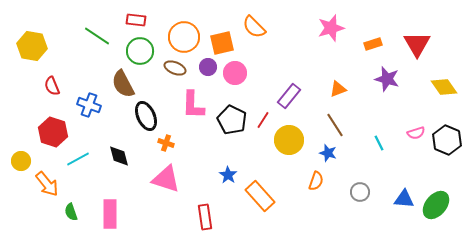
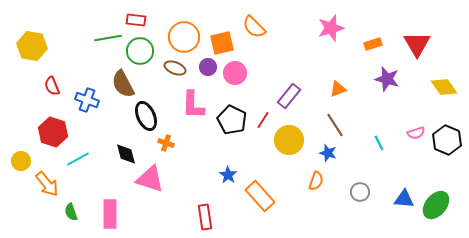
green line at (97, 36): moved 11 px right, 2 px down; rotated 44 degrees counterclockwise
blue cross at (89, 105): moved 2 px left, 5 px up
black diamond at (119, 156): moved 7 px right, 2 px up
pink triangle at (166, 179): moved 16 px left
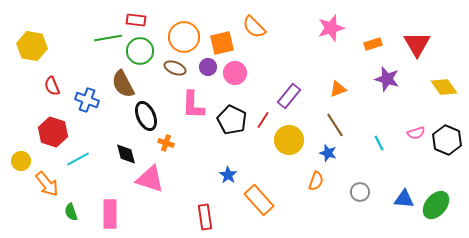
orange rectangle at (260, 196): moved 1 px left, 4 px down
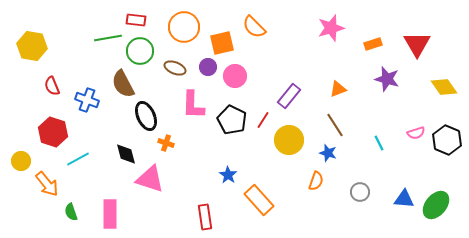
orange circle at (184, 37): moved 10 px up
pink circle at (235, 73): moved 3 px down
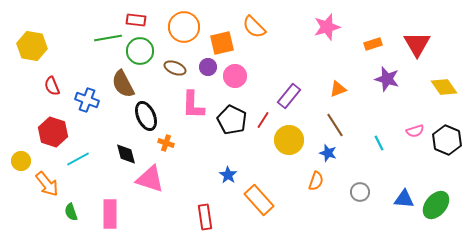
pink star at (331, 28): moved 4 px left, 1 px up
pink semicircle at (416, 133): moved 1 px left, 2 px up
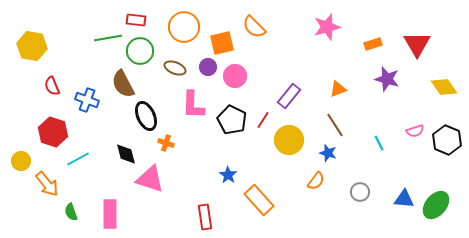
orange semicircle at (316, 181): rotated 18 degrees clockwise
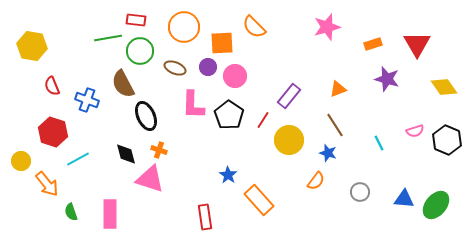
orange square at (222, 43): rotated 10 degrees clockwise
black pentagon at (232, 120): moved 3 px left, 5 px up; rotated 8 degrees clockwise
orange cross at (166, 143): moved 7 px left, 7 px down
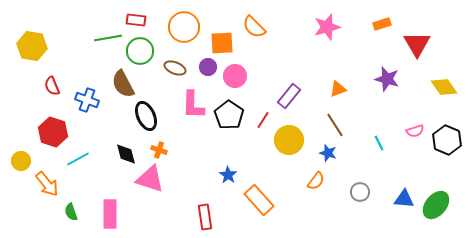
orange rectangle at (373, 44): moved 9 px right, 20 px up
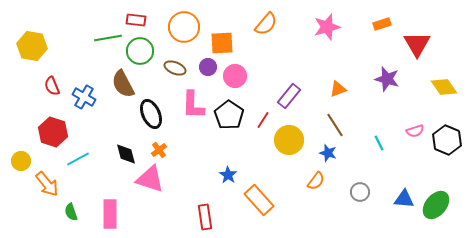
orange semicircle at (254, 27): moved 12 px right, 3 px up; rotated 95 degrees counterclockwise
blue cross at (87, 100): moved 3 px left, 3 px up; rotated 10 degrees clockwise
black ellipse at (146, 116): moved 5 px right, 2 px up
orange cross at (159, 150): rotated 35 degrees clockwise
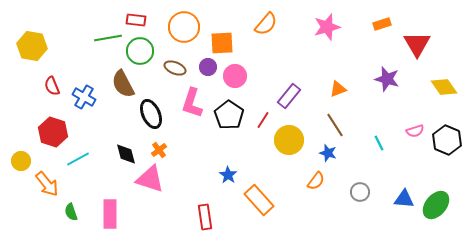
pink L-shape at (193, 105): moved 1 px left, 2 px up; rotated 16 degrees clockwise
